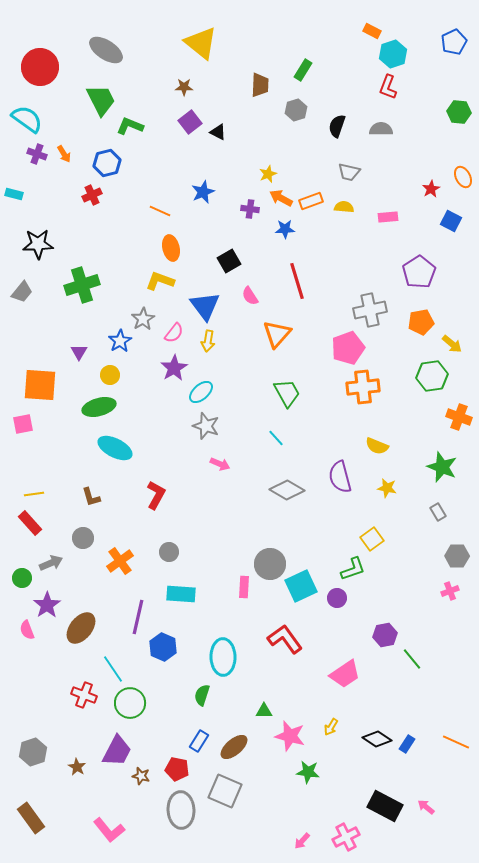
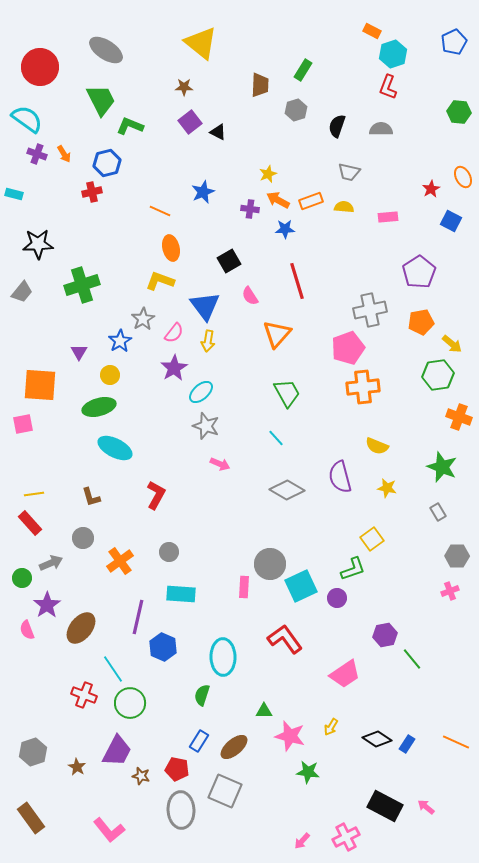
red cross at (92, 195): moved 3 px up; rotated 12 degrees clockwise
orange arrow at (281, 198): moved 3 px left, 2 px down
green hexagon at (432, 376): moved 6 px right, 1 px up
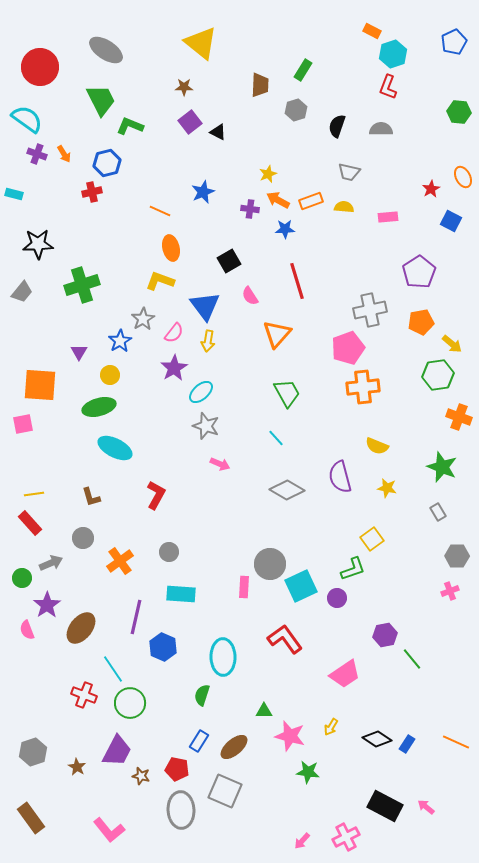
purple line at (138, 617): moved 2 px left
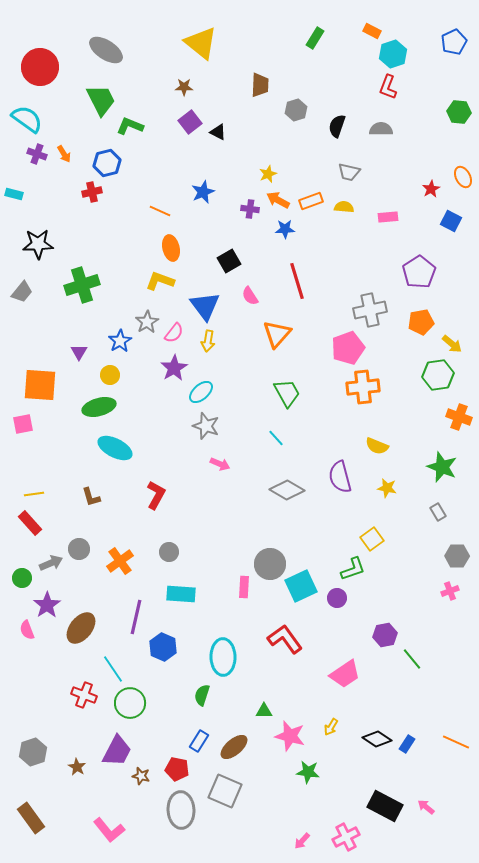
green rectangle at (303, 70): moved 12 px right, 32 px up
gray star at (143, 319): moved 4 px right, 3 px down
gray circle at (83, 538): moved 4 px left, 11 px down
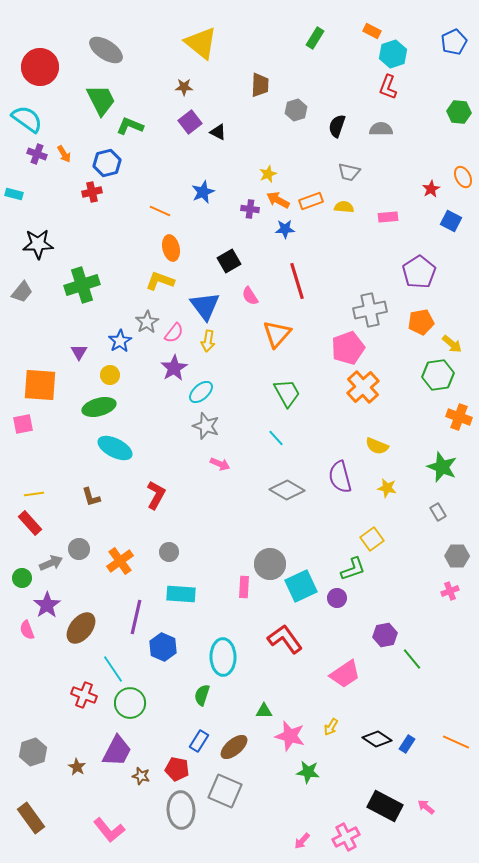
orange cross at (363, 387): rotated 36 degrees counterclockwise
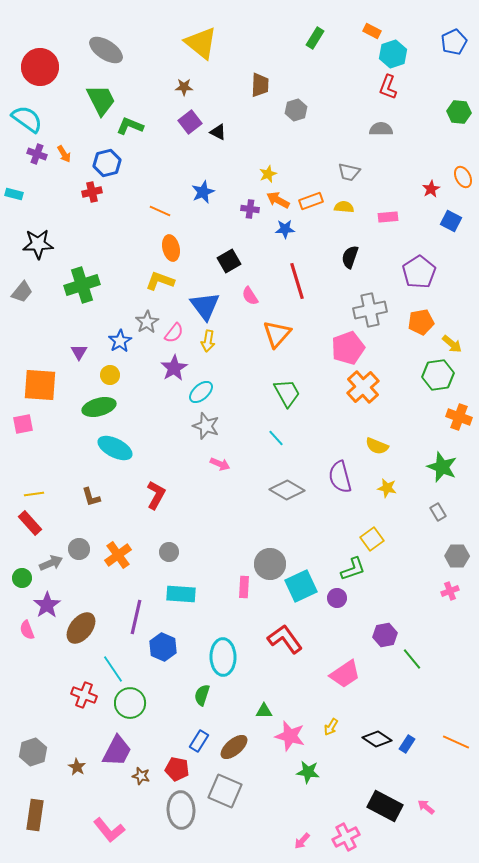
black semicircle at (337, 126): moved 13 px right, 131 px down
orange cross at (120, 561): moved 2 px left, 6 px up
brown rectangle at (31, 818): moved 4 px right, 3 px up; rotated 44 degrees clockwise
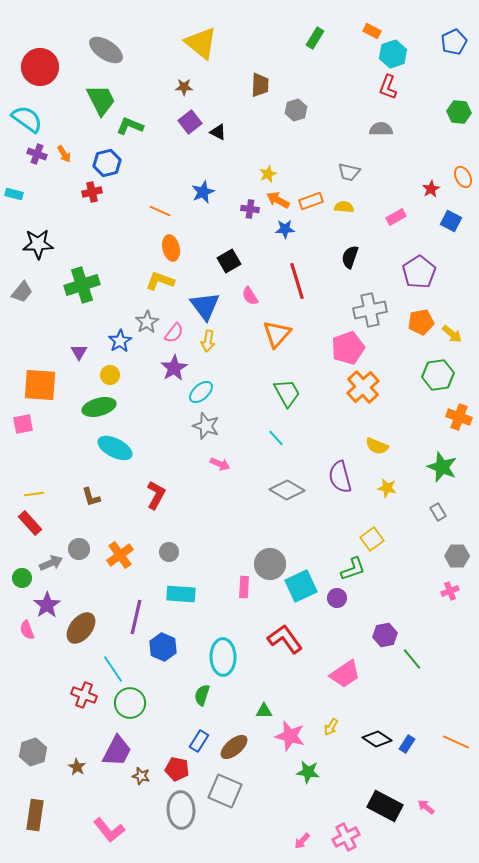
pink rectangle at (388, 217): moved 8 px right; rotated 24 degrees counterclockwise
yellow arrow at (452, 344): moved 10 px up
orange cross at (118, 555): moved 2 px right
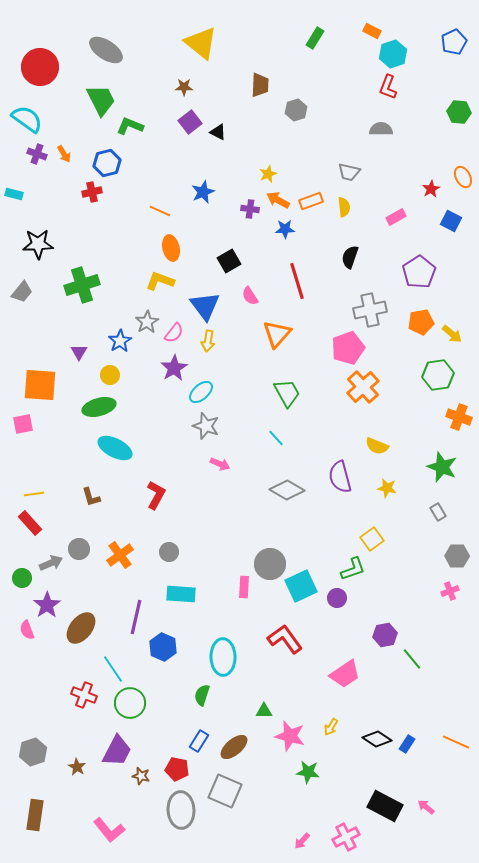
yellow semicircle at (344, 207): rotated 78 degrees clockwise
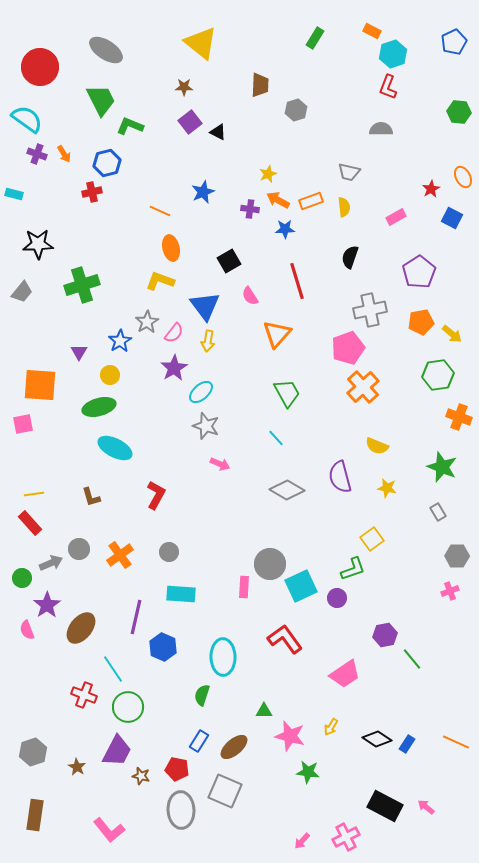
blue square at (451, 221): moved 1 px right, 3 px up
green circle at (130, 703): moved 2 px left, 4 px down
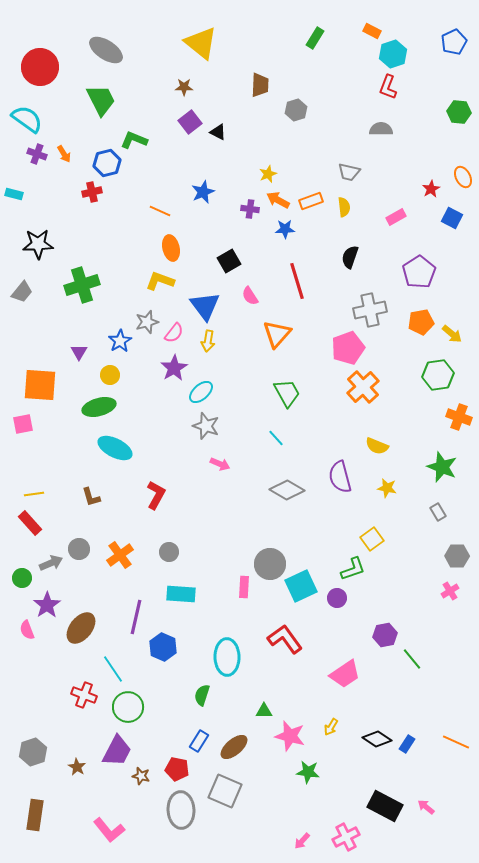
green L-shape at (130, 126): moved 4 px right, 14 px down
gray star at (147, 322): rotated 15 degrees clockwise
pink cross at (450, 591): rotated 12 degrees counterclockwise
cyan ellipse at (223, 657): moved 4 px right
